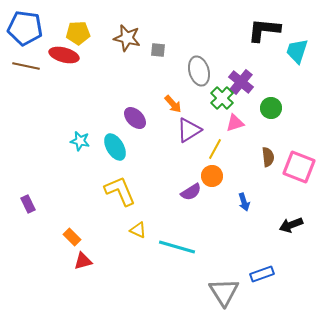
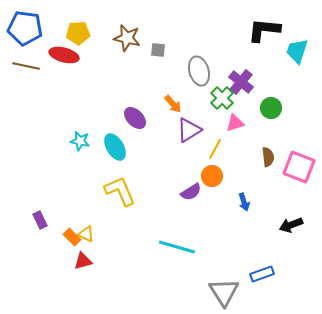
purple rectangle: moved 12 px right, 16 px down
yellow triangle: moved 52 px left, 4 px down
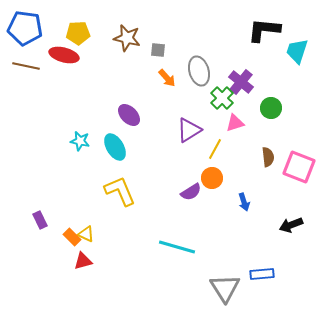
orange arrow: moved 6 px left, 26 px up
purple ellipse: moved 6 px left, 3 px up
orange circle: moved 2 px down
blue rectangle: rotated 15 degrees clockwise
gray triangle: moved 1 px right, 4 px up
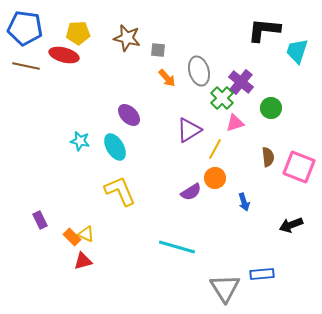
orange circle: moved 3 px right
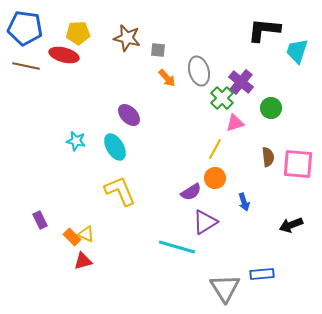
purple triangle: moved 16 px right, 92 px down
cyan star: moved 4 px left
pink square: moved 1 px left, 3 px up; rotated 16 degrees counterclockwise
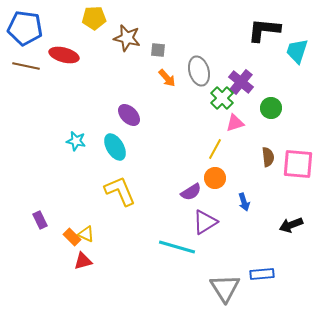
yellow pentagon: moved 16 px right, 15 px up
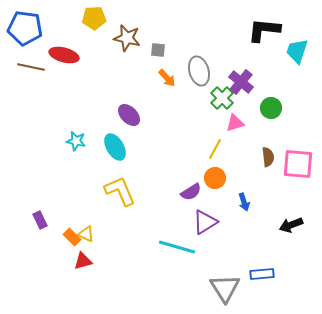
brown line: moved 5 px right, 1 px down
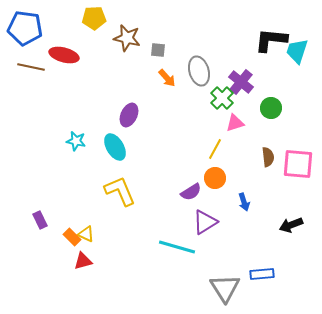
black L-shape: moved 7 px right, 10 px down
purple ellipse: rotated 70 degrees clockwise
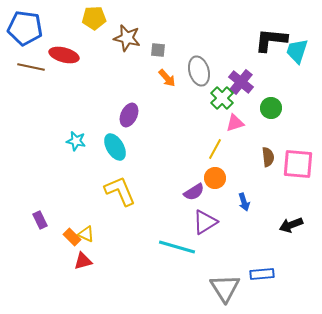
purple semicircle: moved 3 px right
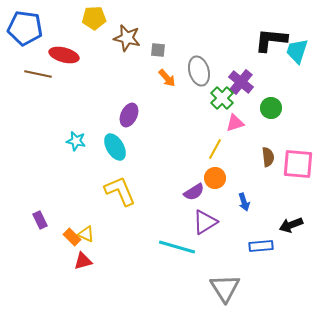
brown line: moved 7 px right, 7 px down
blue rectangle: moved 1 px left, 28 px up
